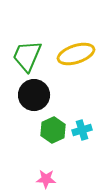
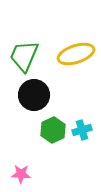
green trapezoid: moved 3 px left
pink star: moved 25 px left, 5 px up
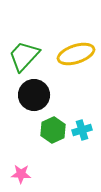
green trapezoid: rotated 20 degrees clockwise
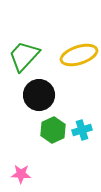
yellow ellipse: moved 3 px right, 1 px down
black circle: moved 5 px right
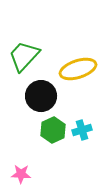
yellow ellipse: moved 1 px left, 14 px down
black circle: moved 2 px right, 1 px down
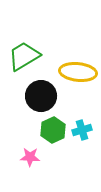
green trapezoid: rotated 16 degrees clockwise
yellow ellipse: moved 3 px down; rotated 24 degrees clockwise
pink star: moved 9 px right, 17 px up
